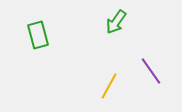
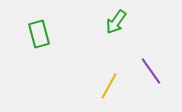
green rectangle: moved 1 px right, 1 px up
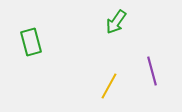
green rectangle: moved 8 px left, 8 px down
purple line: moved 1 px right; rotated 20 degrees clockwise
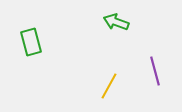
green arrow: rotated 75 degrees clockwise
purple line: moved 3 px right
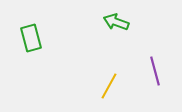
green rectangle: moved 4 px up
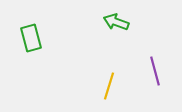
yellow line: rotated 12 degrees counterclockwise
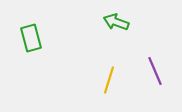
purple line: rotated 8 degrees counterclockwise
yellow line: moved 6 px up
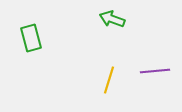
green arrow: moved 4 px left, 3 px up
purple line: rotated 72 degrees counterclockwise
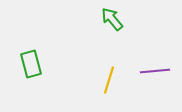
green arrow: rotated 30 degrees clockwise
green rectangle: moved 26 px down
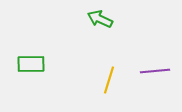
green arrow: moved 12 px left; rotated 25 degrees counterclockwise
green rectangle: rotated 76 degrees counterclockwise
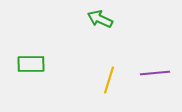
purple line: moved 2 px down
